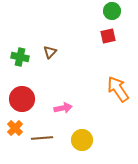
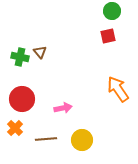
brown triangle: moved 10 px left; rotated 24 degrees counterclockwise
brown line: moved 4 px right, 1 px down
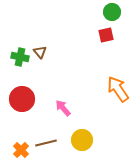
green circle: moved 1 px down
red square: moved 2 px left, 1 px up
pink arrow: rotated 120 degrees counterclockwise
orange cross: moved 6 px right, 22 px down
brown line: moved 4 px down; rotated 10 degrees counterclockwise
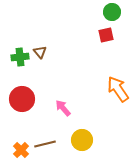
green cross: rotated 18 degrees counterclockwise
brown line: moved 1 px left, 1 px down
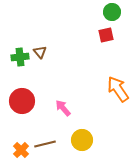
red circle: moved 2 px down
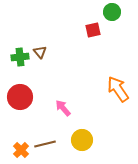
red square: moved 13 px left, 5 px up
red circle: moved 2 px left, 4 px up
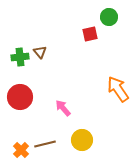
green circle: moved 3 px left, 5 px down
red square: moved 3 px left, 4 px down
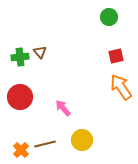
red square: moved 26 px right, 22 px down
orange arrow: moved 3 px right, 2 px up
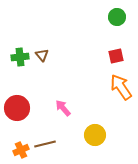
green circle: moved 8 px right
brown triangle: moved 2 px right, 3 px down
red circle: moved 3 px left, 11 px down
yellow circle: moved 13 px right, 5 px up
orange cross: rotated 21 degrees clockwise
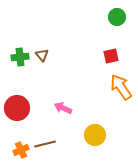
red square: moved 5 px left
pink arrow: rotated 24 degrees counterclockwise
